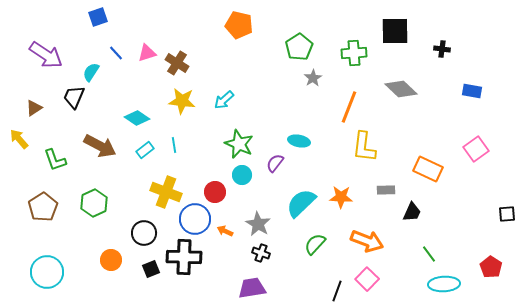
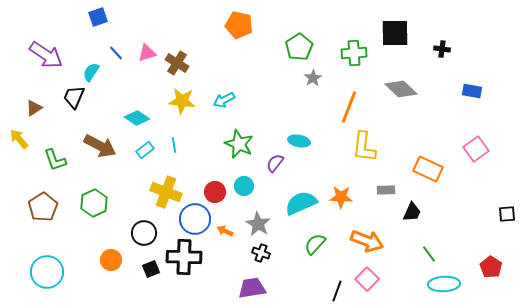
black square at (395, 31): moved 2 px down
cyan arrow at (224, 100): rotated 15 degrees clockwise
cyan circle at (242, 175): moved 2 px right, 11 px down
cyan semicircle at (301, 203): rotated 20 degrees clockwise
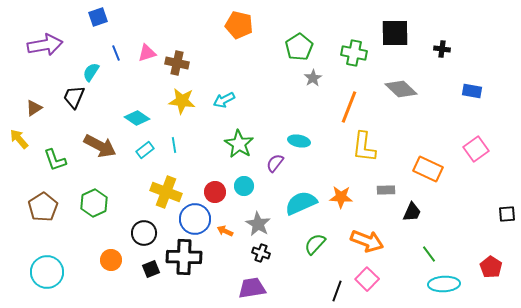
blue line at (116, 53): rotated 21 degrees clockwise
green cross at (354, 53): rotated 15 degrees clockwise
purple arrow at (46, 55): moved 1 px left, 10 px up; rotated 44 degrees counterclockwise
brown cross at (177, 63): rotated 20 degrees counterclockwise
green star at (239, 144): rotated 8 degrees clockwise
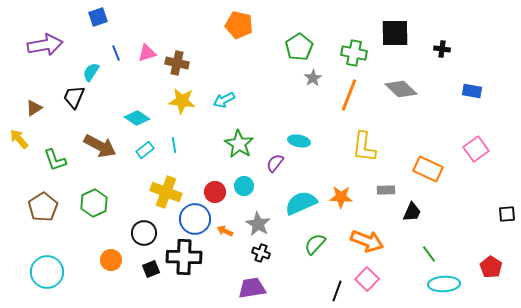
orange line at (349, 107): moved 12 px up
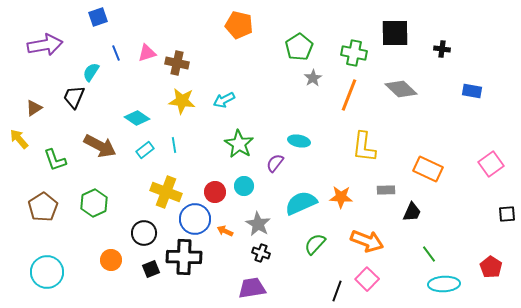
pink square at (476, 149): moved 15 px right, 15 px down
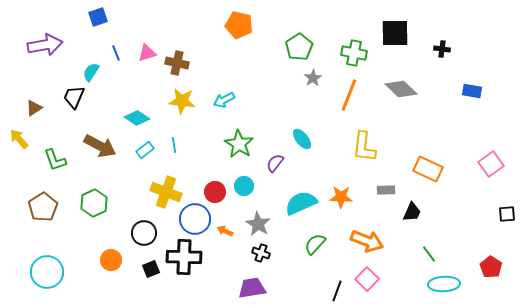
cyan ellipse at (299, 141): moved 3 px right, 2 px up; rotated 40 degrees clockwise
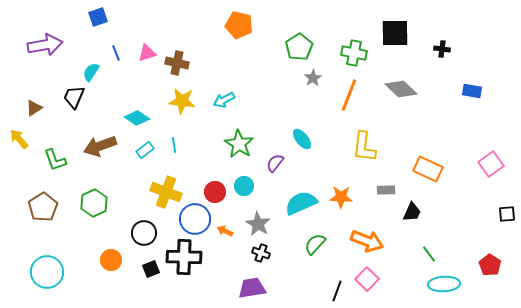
brown arrow at (100, 146): rotated 132 degrees clockwise
red pentagon at (491, 267): moved 1 px left, 2 px up
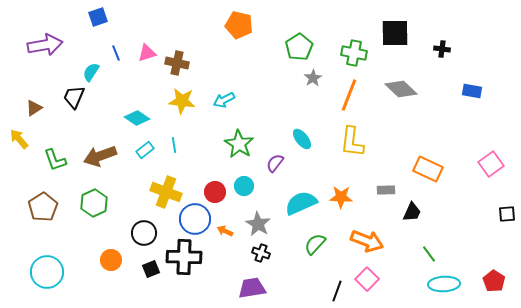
brown arrow at (100, 146): moved 10 px down
yellow L-shape at (364, 147): moved 12 px left, 5 px up
red pentagon at (490, 265): moved 4 px right, 16 px down
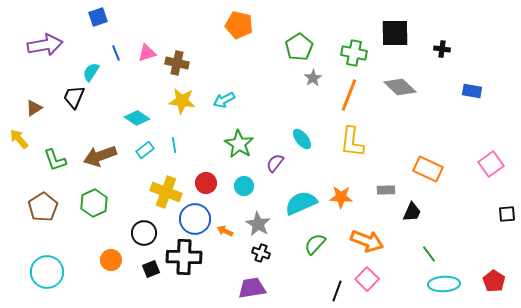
gray diamond at (401, 89): moved 1 px left, 2 px up
red circle at (215, 192): moved 9 px left, 9 px up
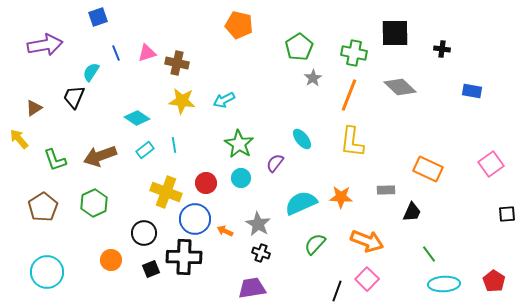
cyan circle at (244, 186): moved 3 px left, 8 px up
